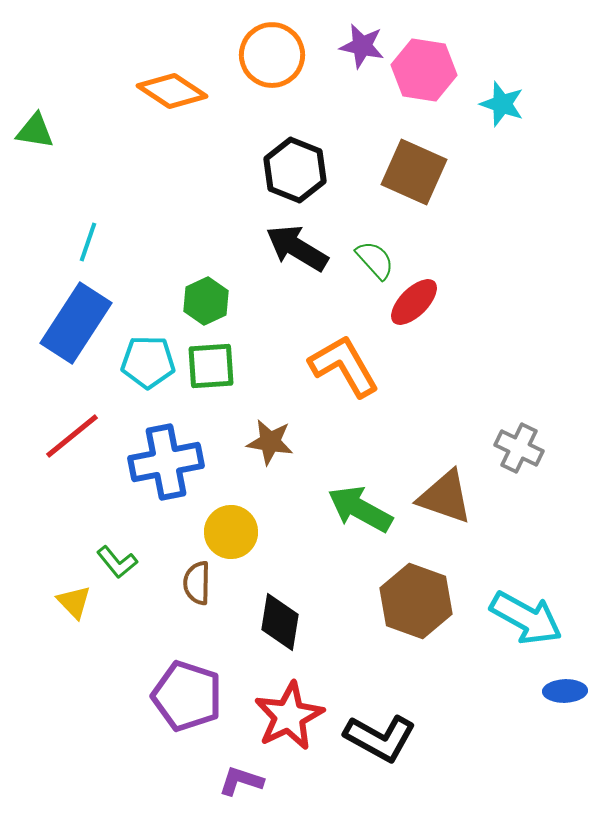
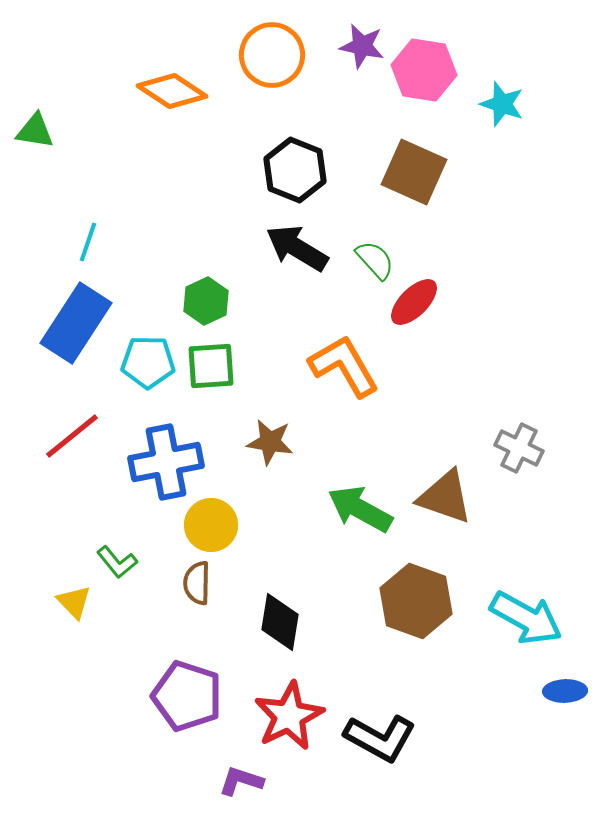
yellow circle: moved 20 px left, 7 px up
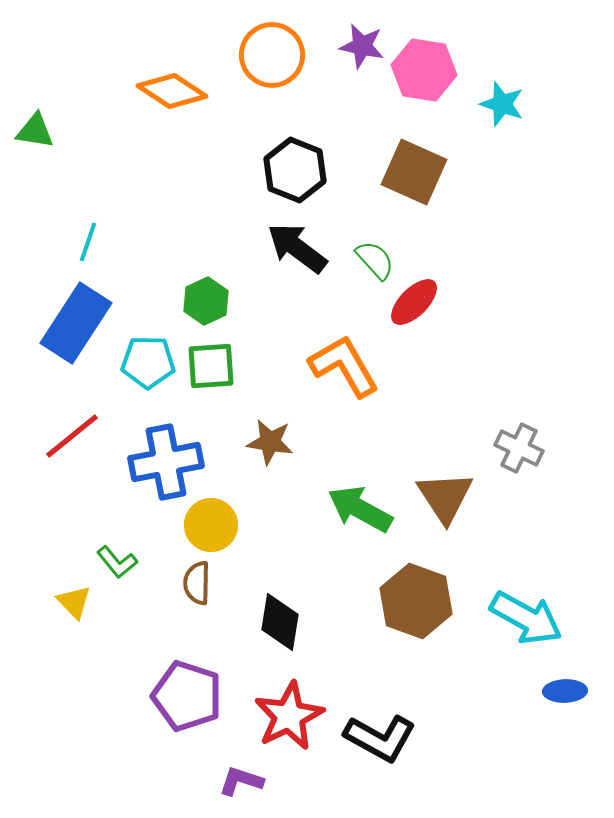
black arrow: rotated 6 degrees clockwise
brown triangle: rotated 38 degrees clockwise
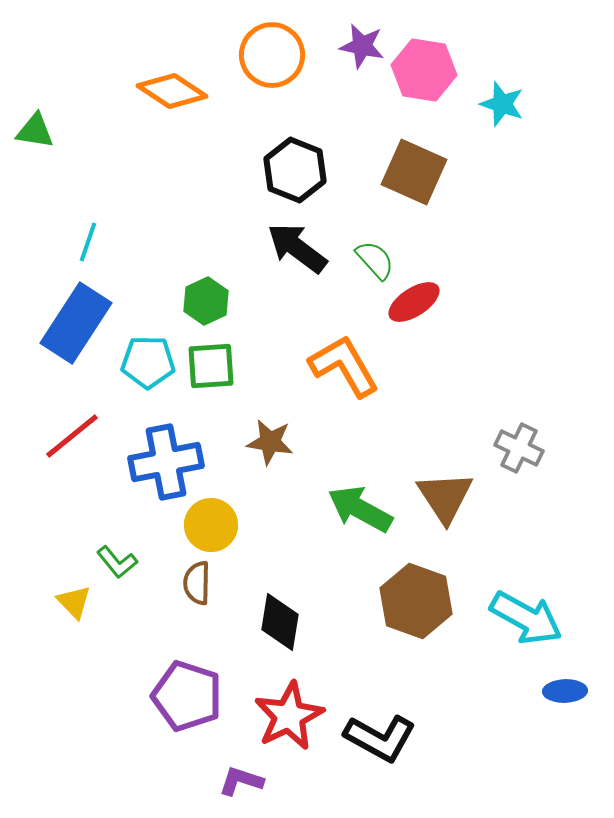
red ellipse: rotated 12 degrees clockwise
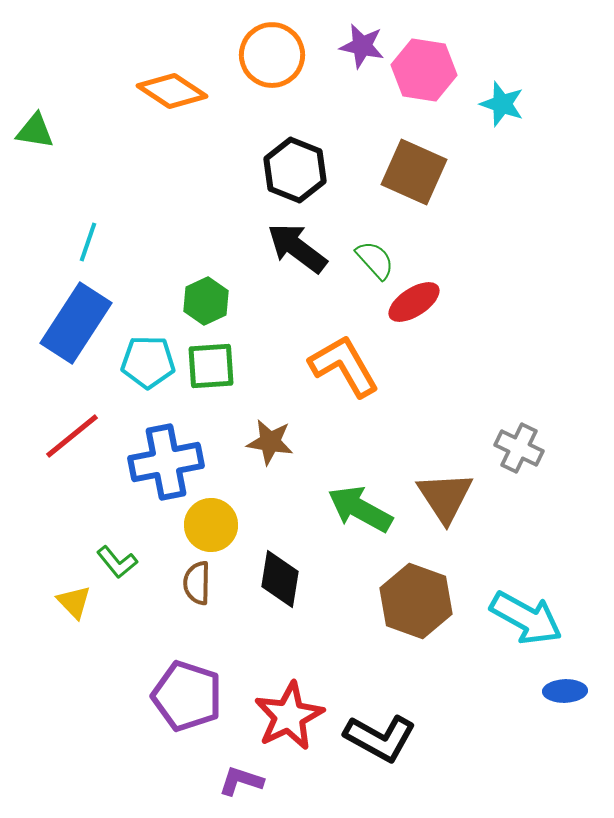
black diamond: moved 43 px up
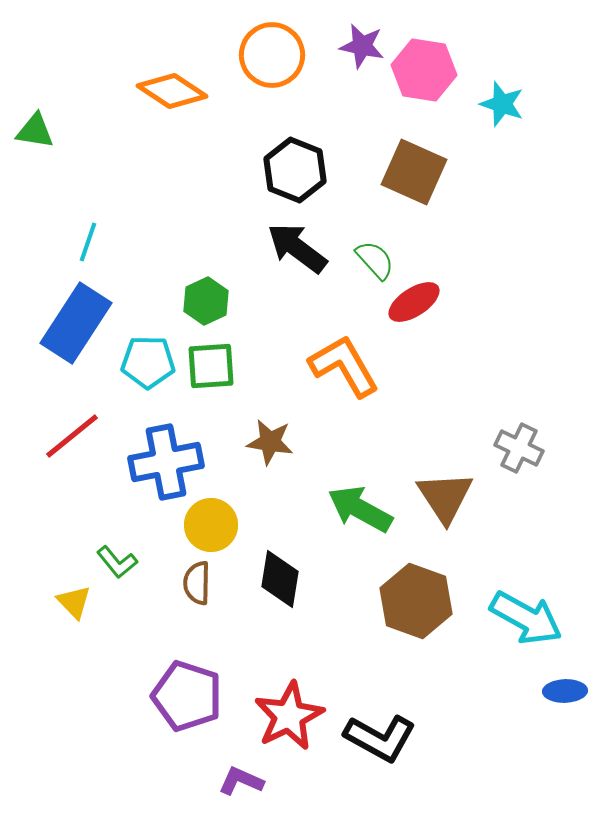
purple L-shape: rotated 6 degrees clockwise
